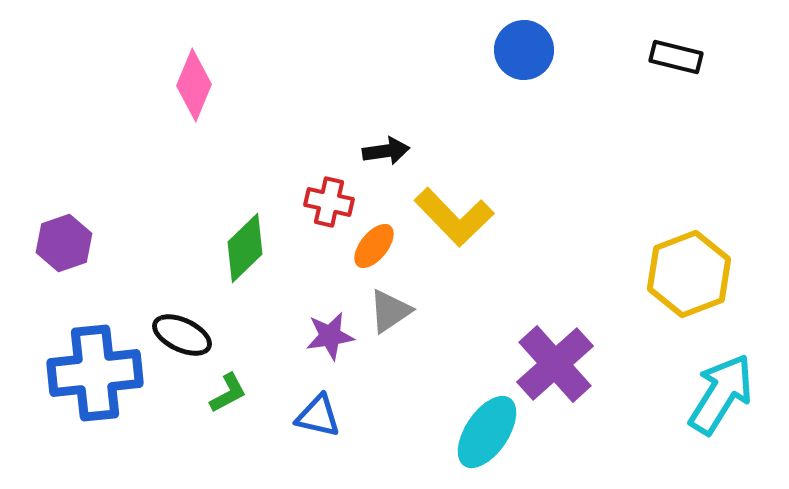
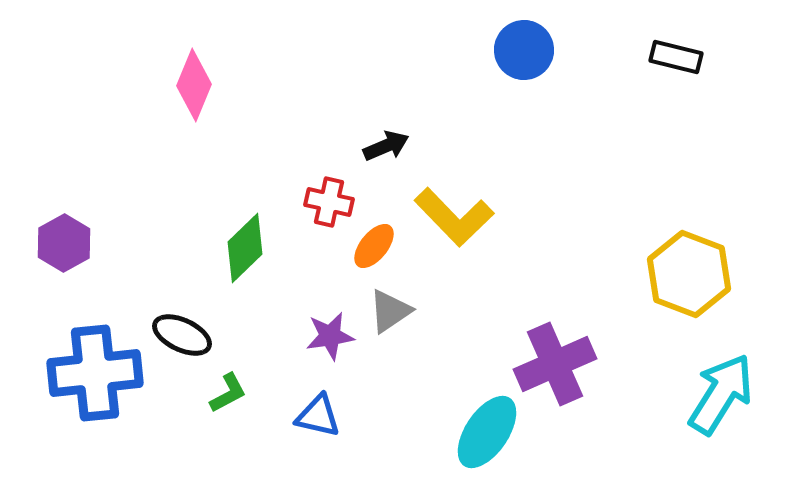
black arrow: moved 5 px up; rotated 15 degrees counterclockwise
purple hexagon: rotated 10 degrees counterclockwise
yellow hexagon: rotated 18 degrees counterclockwise
purple cross: rotated 18 degrees clockwise
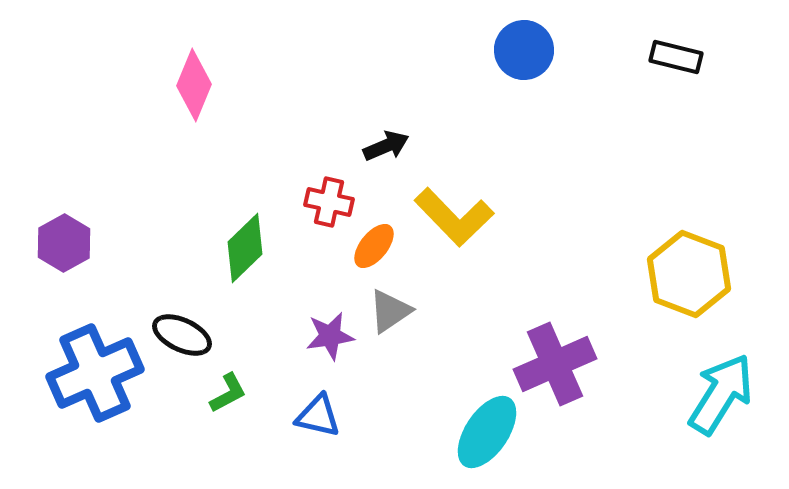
blue cross: rotated 18 degrees counterclockwise
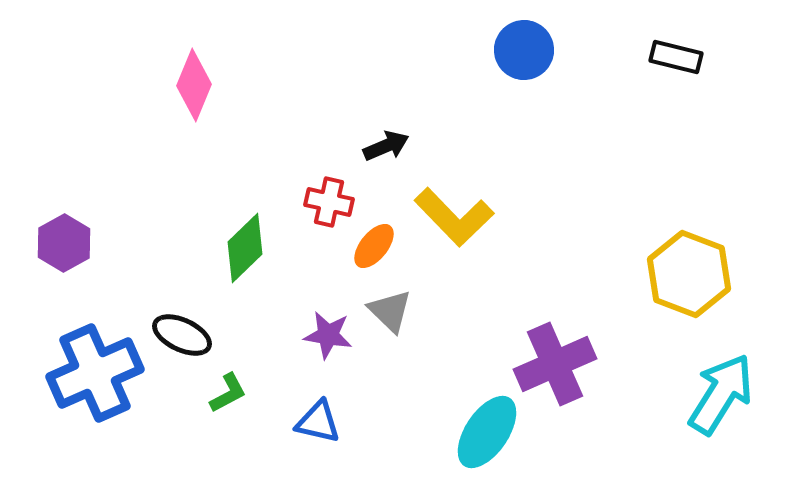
gray triangle: rotated 42 degrees counterclockwise
purple star: moved 2 px left, 1 px up; rotated 18 degrees clockwise
blue triangle: moved 6 px down
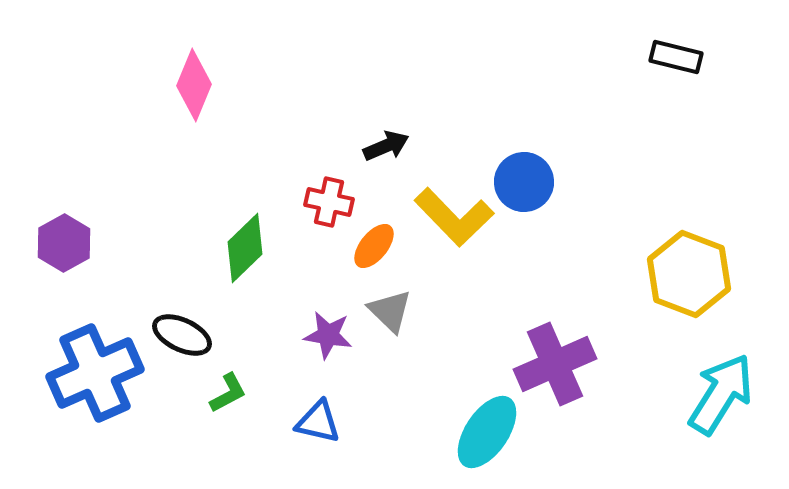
blue circle: moved 132 px down
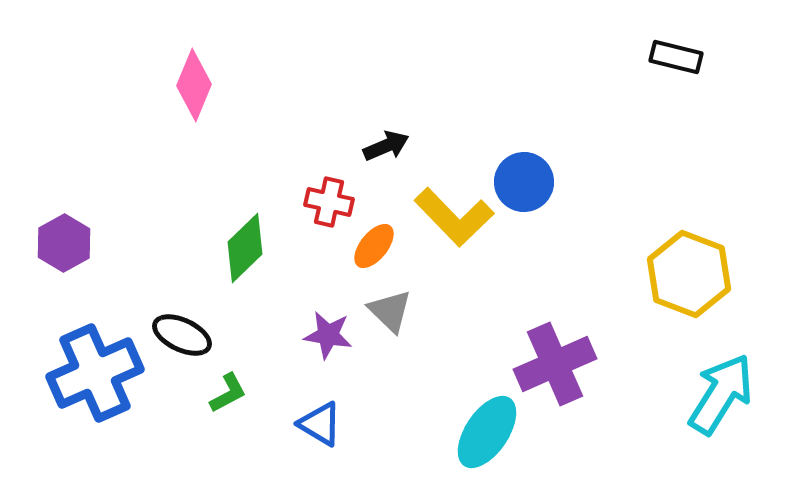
blue triangle: moved 2 px right, 2 px down; rotated 18 degrees clockwise
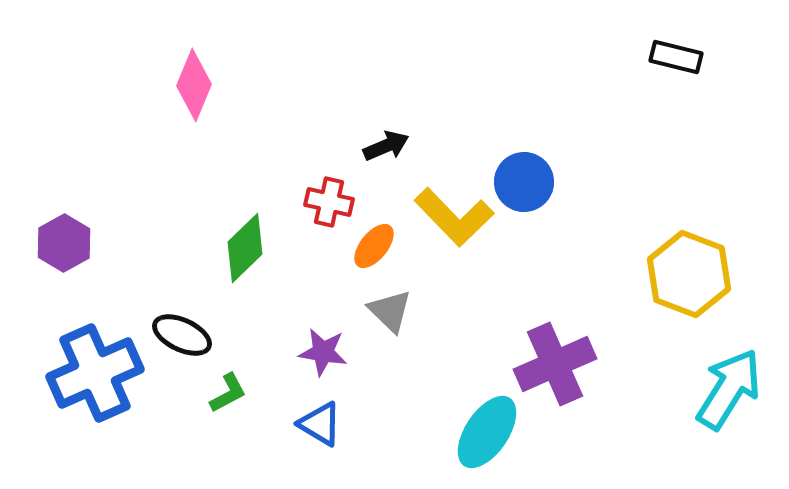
purple star: moved 5 px left, 17 px down
cyan arrow: moved 8 px right, 5 px up
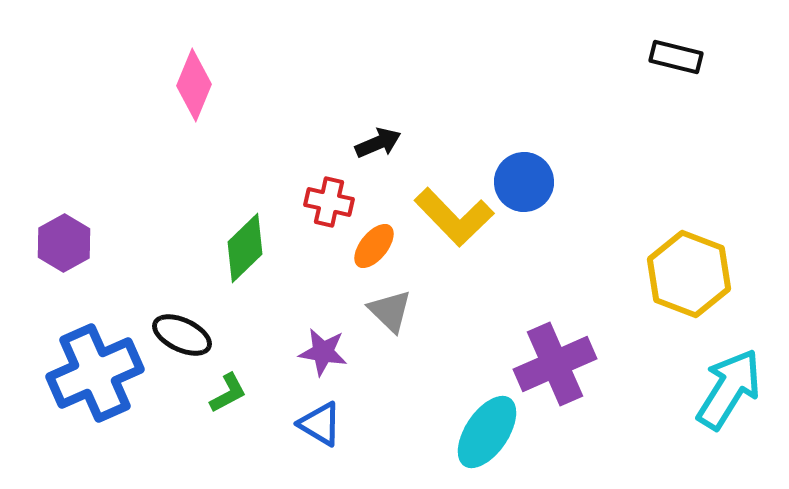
black arrow: moved 8 px left, 3 px up
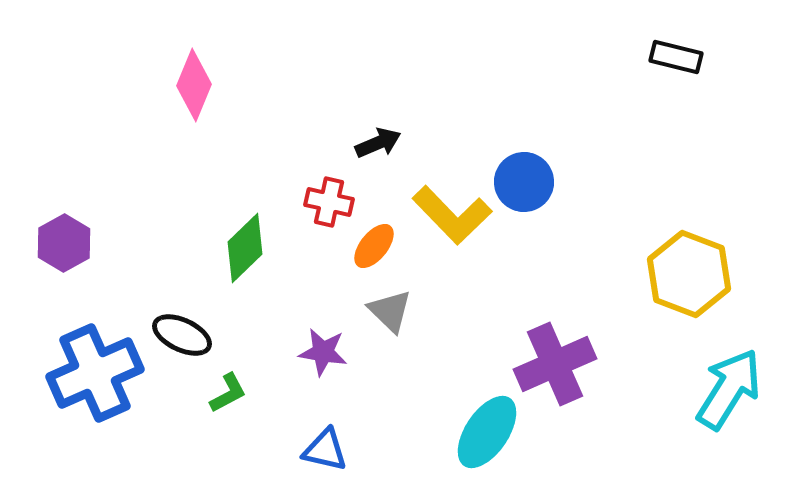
yellow L-shape: moved 2 px left, 2 px up
blue triangle: moved 5 px right, 26 px down; rotated 18 degrees counterclockwise
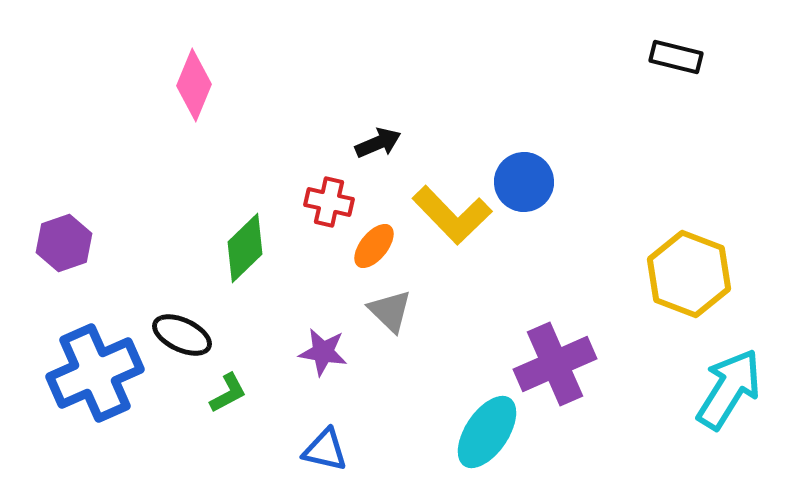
purple hexagon: rotated 10 degrees clockwise
